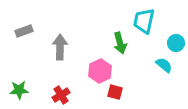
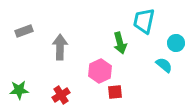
red square: rotated 21 degrees counterclockwise
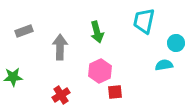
green arrow: moved 23 px left, 11 px up
cyan semicircle: rotated 48 degrees counterclockwise
green star: moved 6 px left, 13 px up
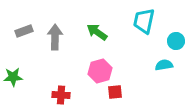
green arrow: rotated 140 degrees clockwise
cyan circle: moved 2 px up
gray arrow: moved 5 px left, 10 px up
pink hexagon: rotated 10 degrees clockwise
red cross: rotated 36 degrees clockwise
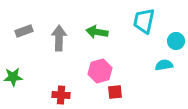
green arrow: rotated 25 degrees counterclockwise
gray arrow: moved 4 px right, 1 px down
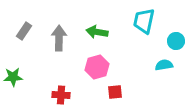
gray rectangle: rotated 36 degrees counterclockwise
pink hexagon: moved 3 px left, 4 px up
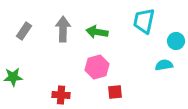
gray arrow: moved 4 px right, 9 px up
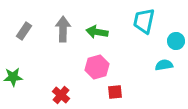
red cross: rotated 36 degrees clockwise
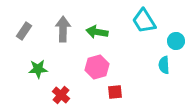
cyan trapezoid: rotated 44 degrees counterclockwise
cyan semicircle: rotated 84 degrees counterclockwise
green star: moved 25 px right, 8 px up
